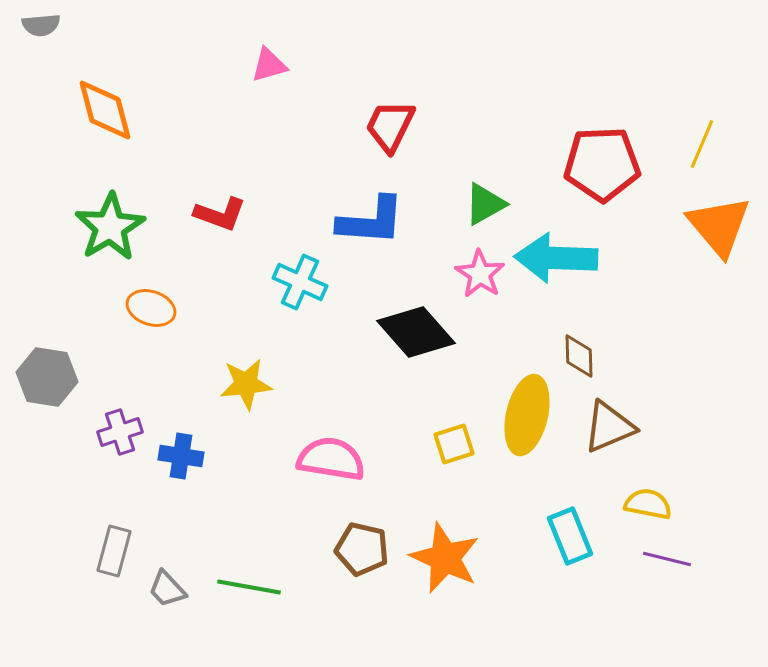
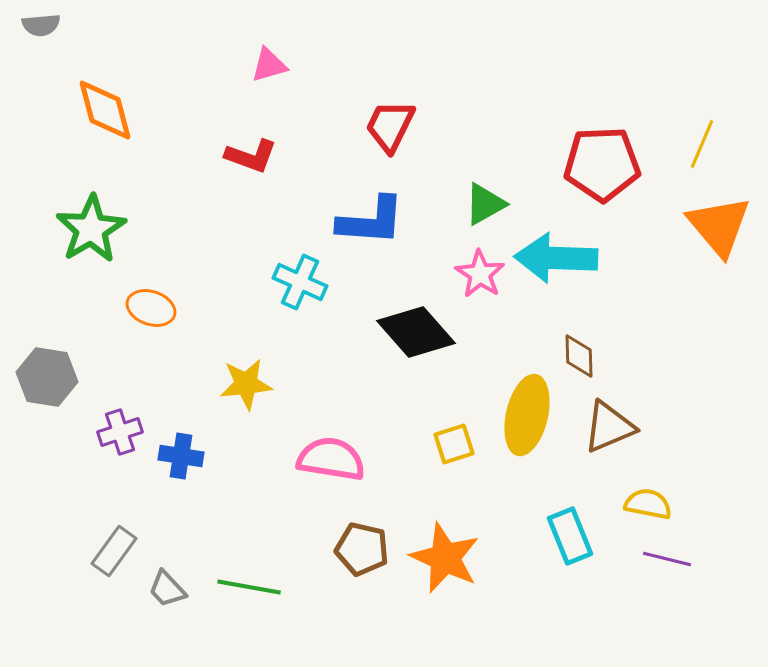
red L-shape: moved 31 px right, 58 px up
green star: moved 19 px left, 2 px down
gray rectangle: rotated 21 degrees clockwise
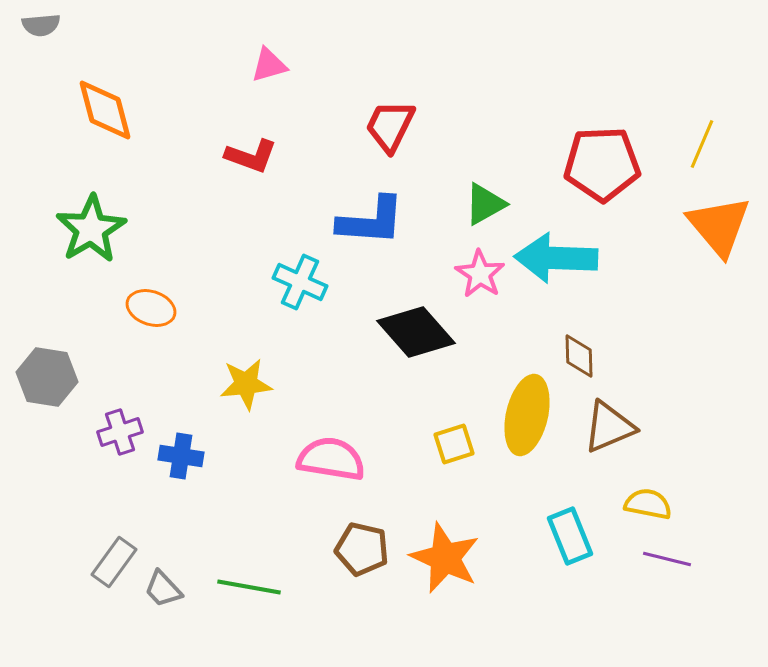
gray rectangle: moved 11 px down
gray trapezoid: moved 4 px left
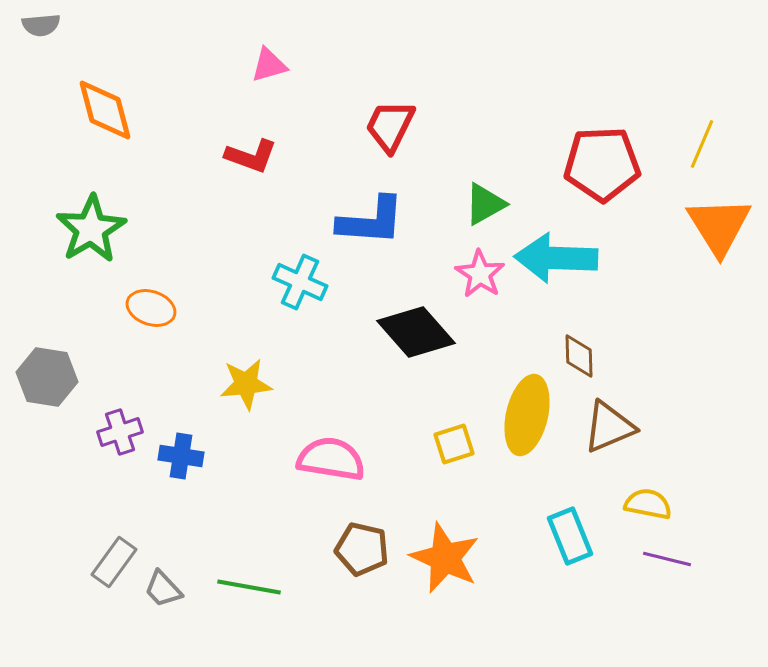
orange triangle: rotated 8 degrees clockwise
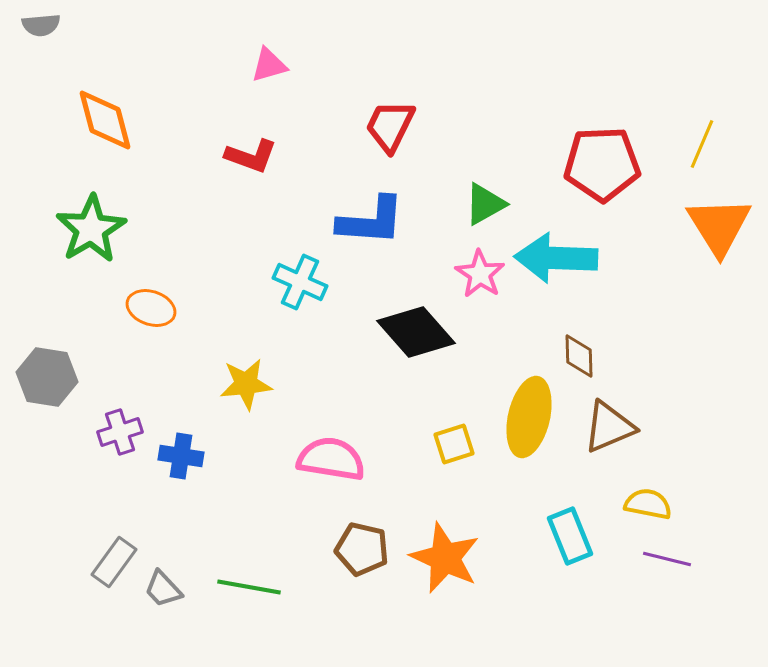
orange diamond: moved 10 px down
yellow ellipse: moved 2 px right, 2 px down
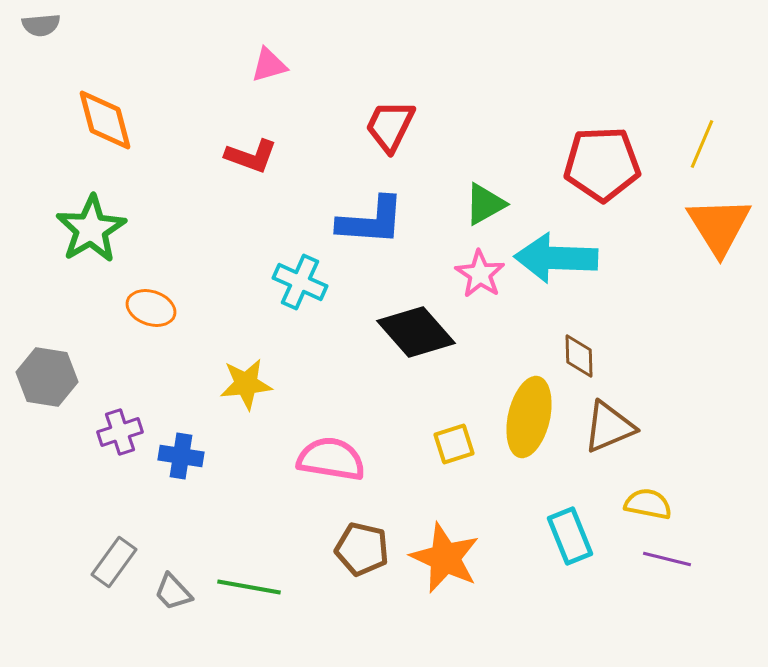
gray trapezoid: moved 10 px right, 3 px down
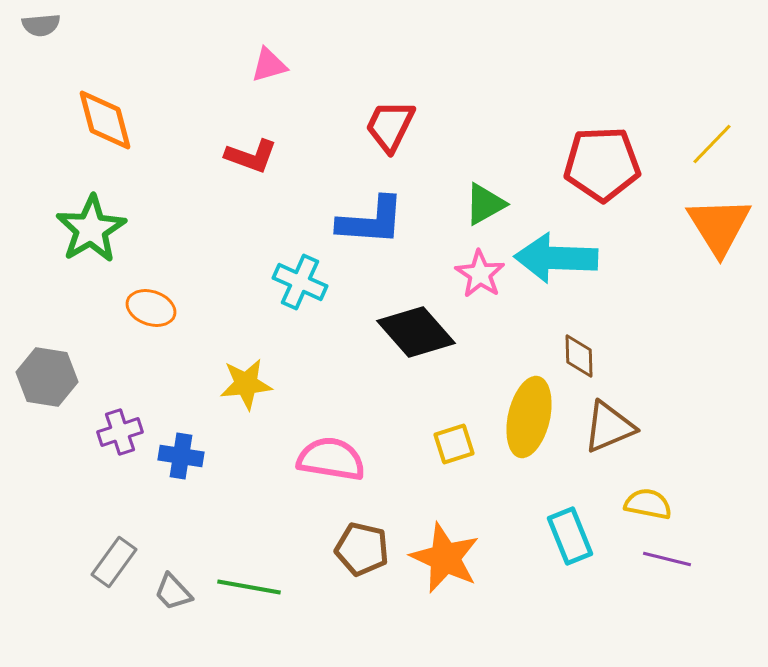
yellow line: moved 10 px right; rotated 21 degrees clockwise
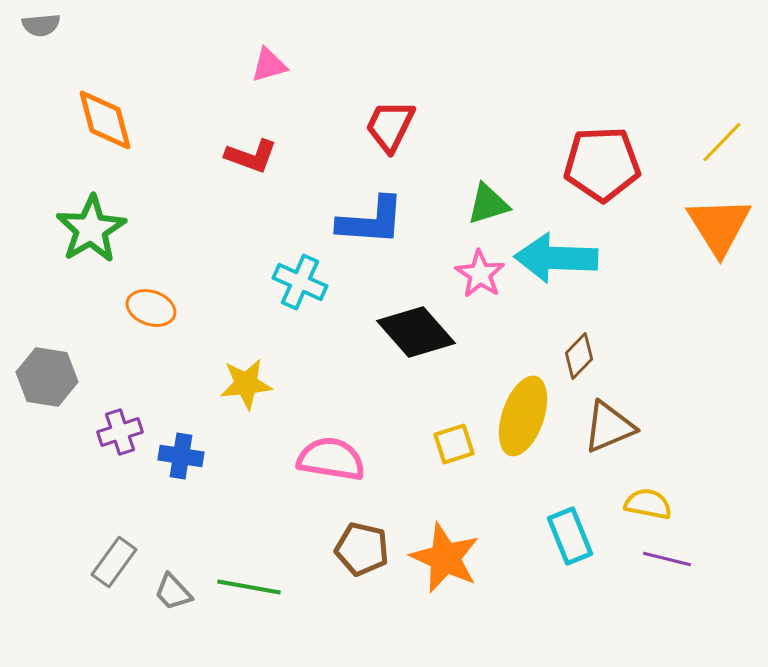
yellow line: moved 10 px right, 2 px up
green triangle: moved 3 px right; rotated 12 degrees clockwise
brown diamond: rotated 45 degrees clockwise
yellow ellipse: moved 6 px left, 1 px up; rotated 6 degrees clockwise
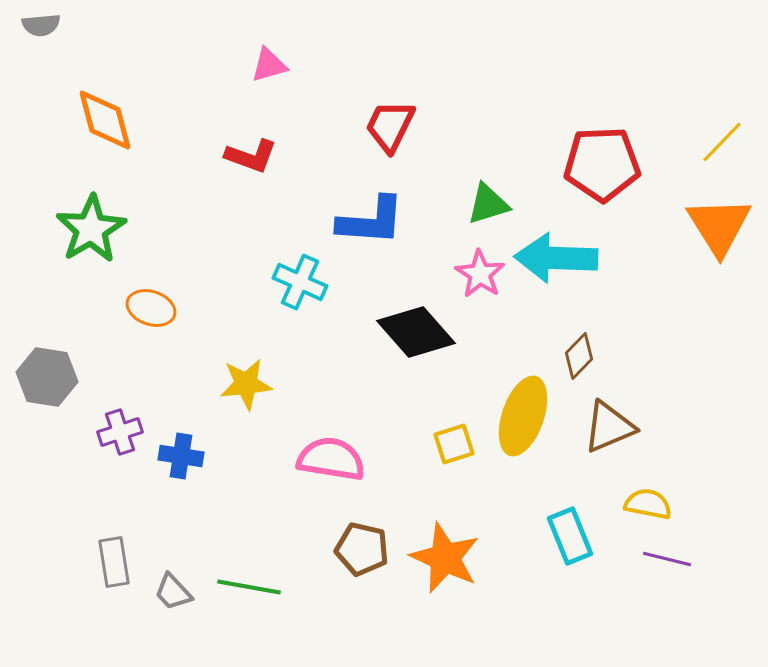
gray rectangle: rotated 45 degrees counterclockwise
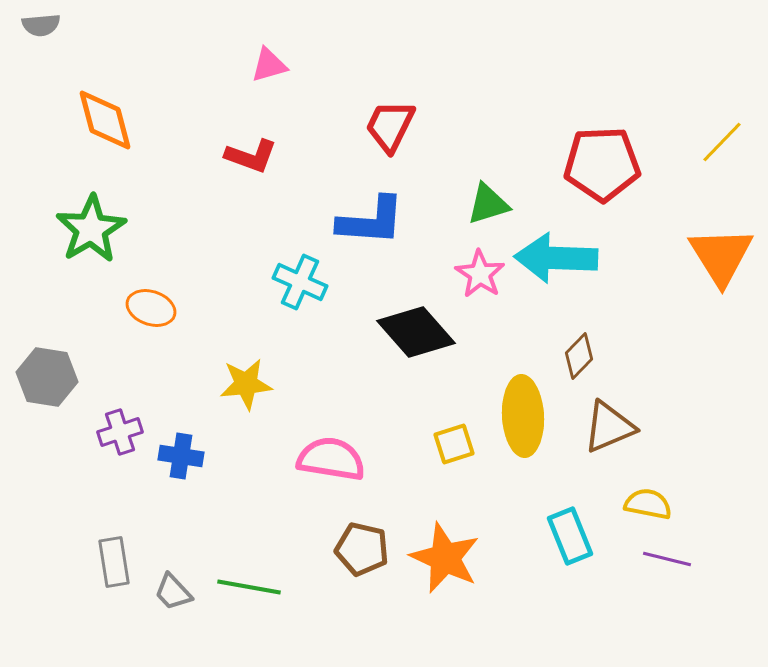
orange triangle: moved 2 px right, 30 px down
yellow ellipse: rotated 22 degrees counterclockwise
